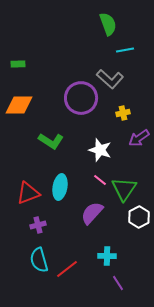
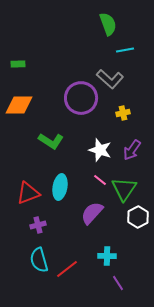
purple arrow: moved 7 px left, 12 px down; rotated 20 degrees counterclockwise
white hexagon: moved 1 px left
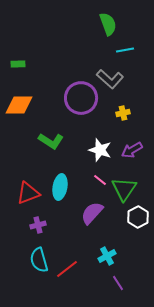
purple arrow: rotated 25 degrees clockwise
cyan cross: rotated 30 degrees counterclockwise
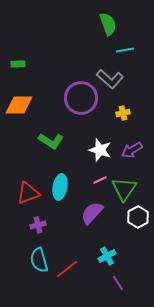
pink line: rotated 64 degrees counterclockwise
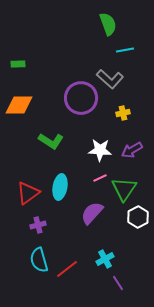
white star: rotated 15 degrees counterclockwise
pink line: moved 2 px up
red triangle: rotated 15 degrees counterclockwise
cyan cross: moved 2 px left, 3 px down
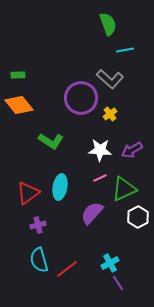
green rectangle: moved 11 px down
orange diamond: rotated 52 degrees clockwise
yellow cross: moved 13 px left, 1 px down; rotated 24 degrees counterclockwise
green triangle: rotated 32 degrees clockwise
cyan cross: moved 5 px right, 4 px down
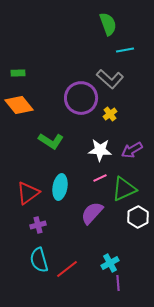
green rectangle: moved 2 px up
purple line: rotated 28 degrees clockwise
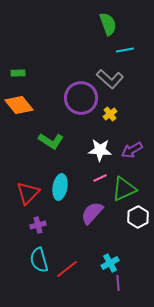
red triangle: rotated 10 degrees counterclockwise
